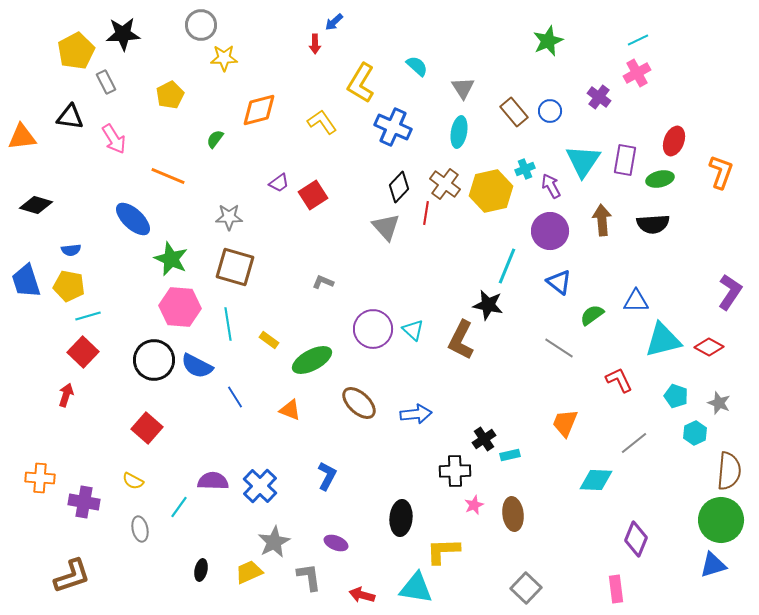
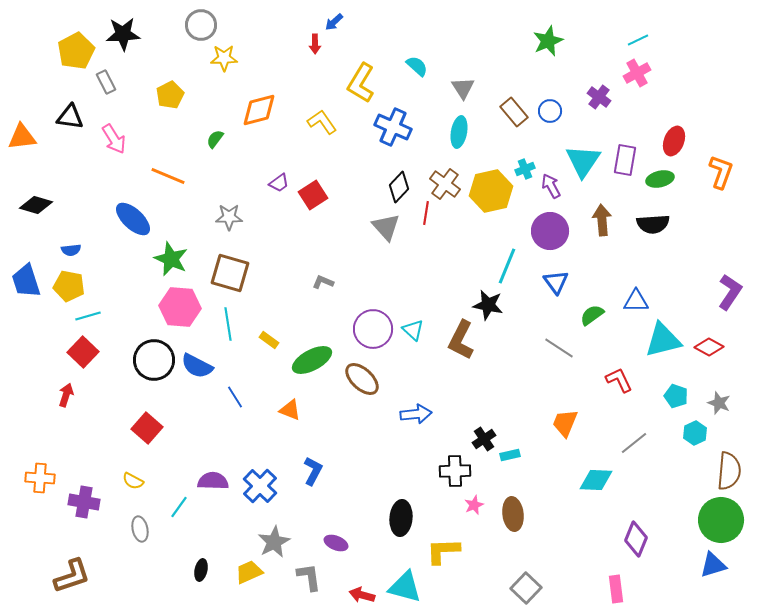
brown square at (235, 267): moved 5 px left, 6 px down
blue triangle at (559, 282): moved 3 px left; rotated 16 degrees clockwise
brown ellipse at (359, 403): moved 3 px right, 24 px up
blue L-shape at (327, 476): moved 14 px left, 5 px up
cyan triangle at (416, 588): moved 11 px left, 1 px up; rotated 6 degrees clockwise
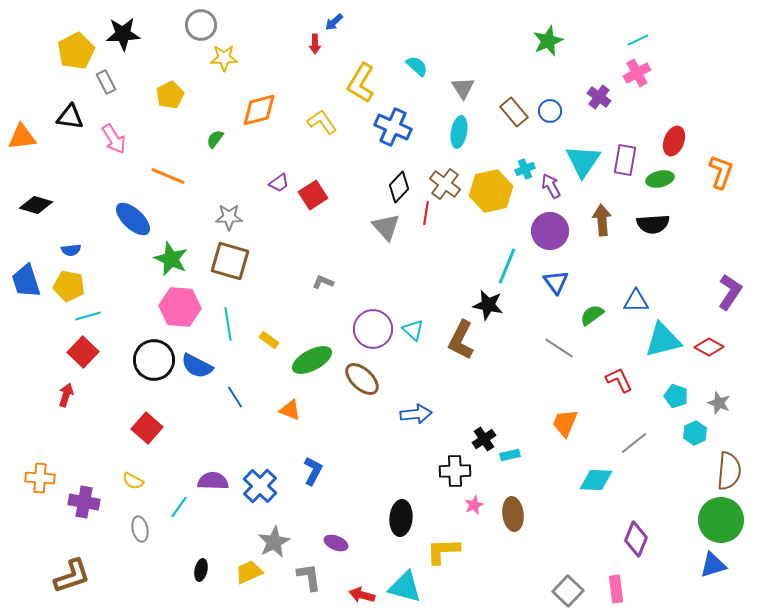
brown square at (230, 273): moved 12 px up
gray square at (526, 588): moved 42 px right, 3 px down
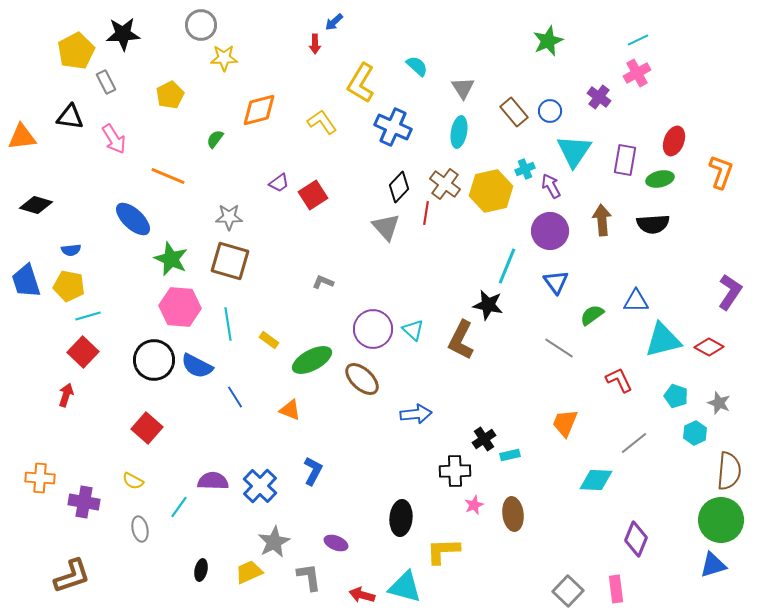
cyan triangle at (583, 161): moved 9 px left, 10 px up
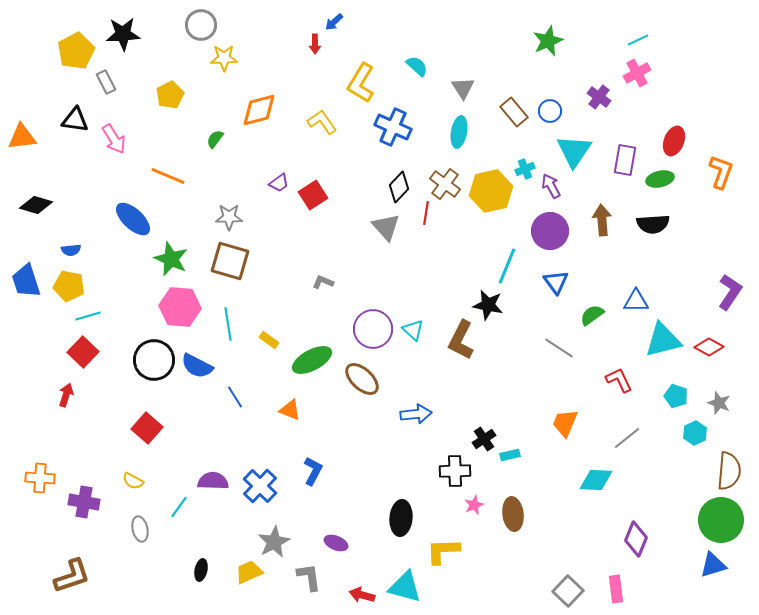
black triangle at (70, 117): moved 5 px right, 3 px down
gray line at (634, 443): moved 7 px left, 5 px up
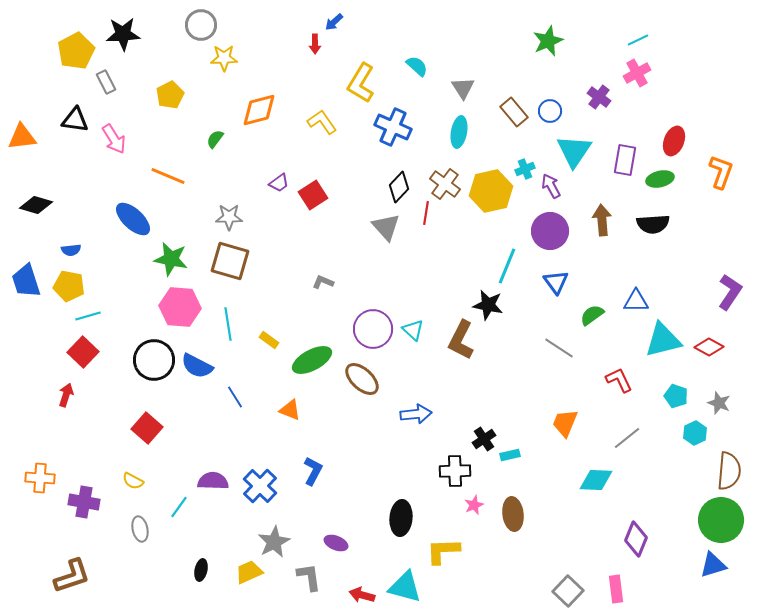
green star at (171, 259): rotated 12 degrees counterclockwise
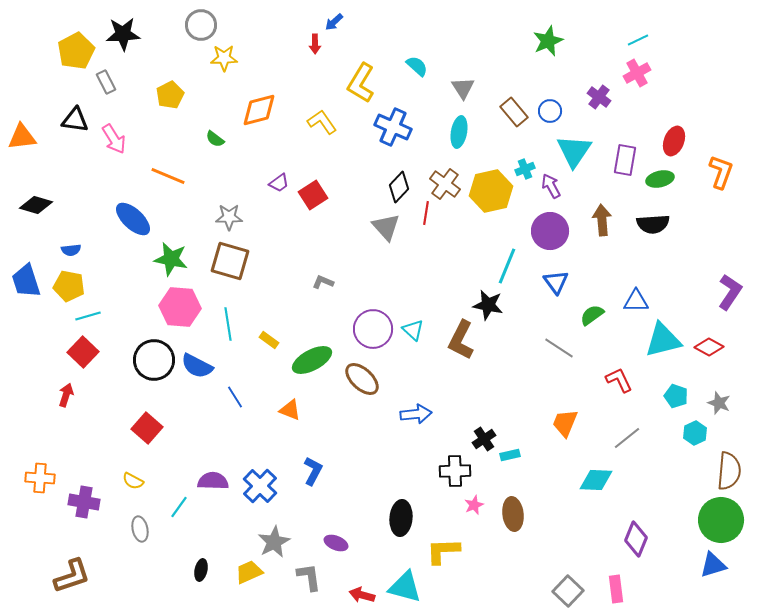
green semicircle at (215, 139): rotated 90 degrees counterclockwise
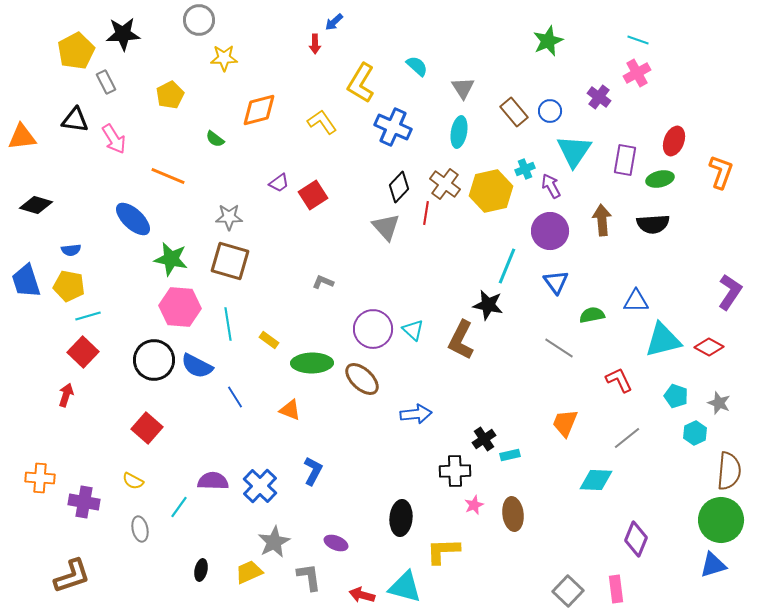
gray circle at (201, 25): moved 2 px left, 5 px up
cyan line at (638, 40): rotated 45 degrees clockwise
green semicircle at (592, 315): rotated 25 degrees clockwise
green ellipse at (312, 360): moved 3 px down; rotated 27 degrees clockwise
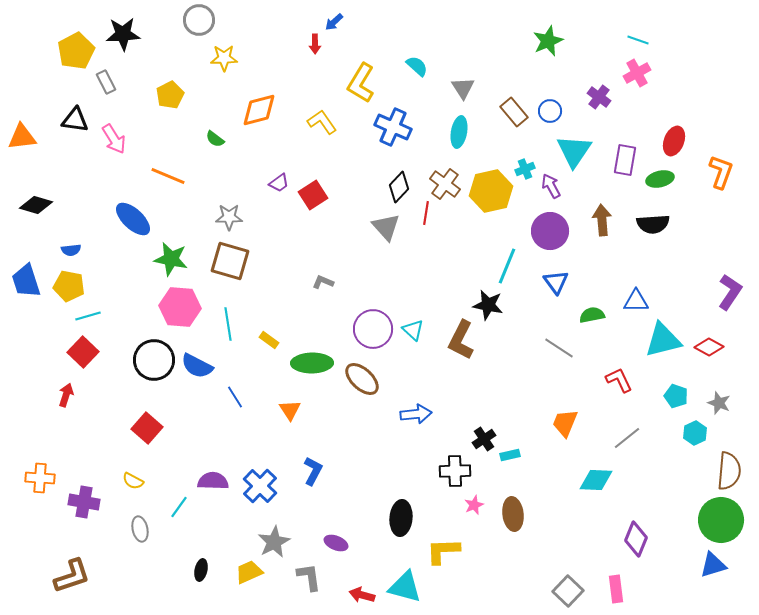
orange triangle at (290, 410): rotated 35 degrees clockwise
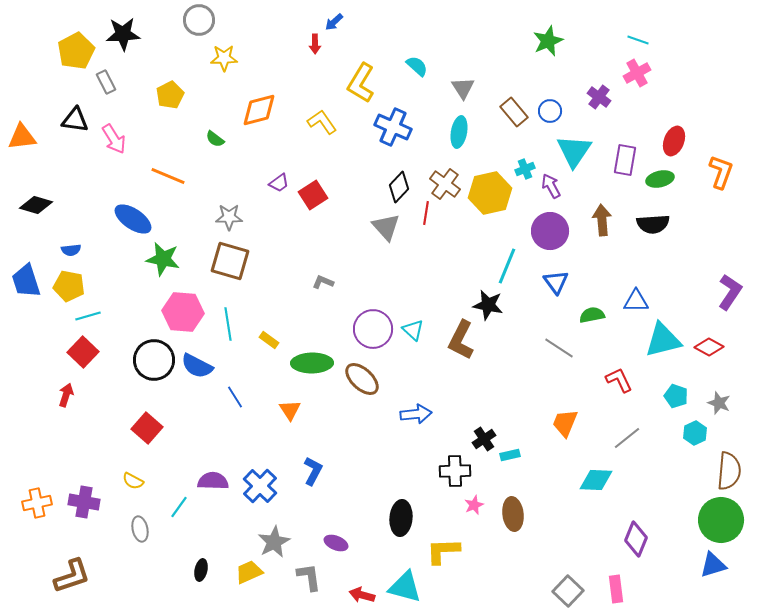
yellow hexagon at (491, 191): moved 1 px left, 2 px down
blue ellipse at (133, 219): rotated 9 degrees counterclockwise
green star at (171, 259): moved 8 px left
pink hexagon at (180, 307): moved 3 px right, 5 px down
orange cross at (40, 478): moved 3 px left, 25 px down; rotated 16 degrees counterclockwise
